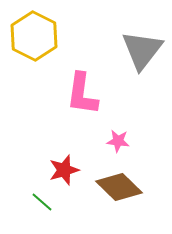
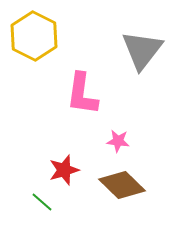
brown diamond: moved 3 px right, 2 px up
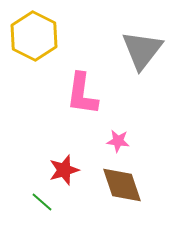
brown diamond: rotated 27 degrees clockwise
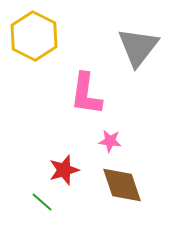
gray triangle: moved 4 px left, 3 px up
pink L-shape: moved 4 px right
pink star: moved 8 px left
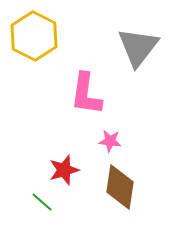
brown diamond: moved 2 px left, 2 px down; rotated 27 degrees clockwise
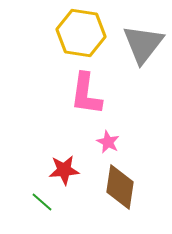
yellow hexagon: moved 47 px right, 3 px up; rotated 18 degrees counterclockwise
gray triangle: moved 5 px right, 3 px up
pink star: moved 2 px left, 1 px down; rotated 20 degrees clockwise
red star: rotated 12 degrees clockwise
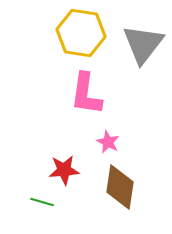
green line: rotated 25 degrees counterclockwise
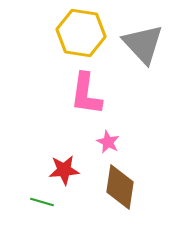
gray triangle: rotated 21 degrees counterclockwise
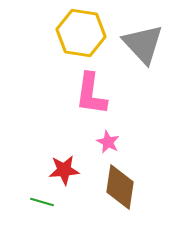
pink L-shape: moved 5 px right
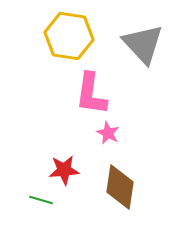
yellow hexagon: moved 12 px left, 3 px down
pink star: moved 9 px up
green line: moved 1 px left, 2 px up
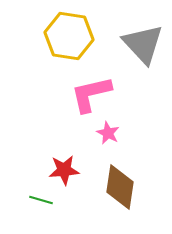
pink L-shape: rotated 69 degrees clockwise
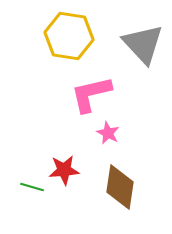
green line: moved 9 px left, 13 px up
